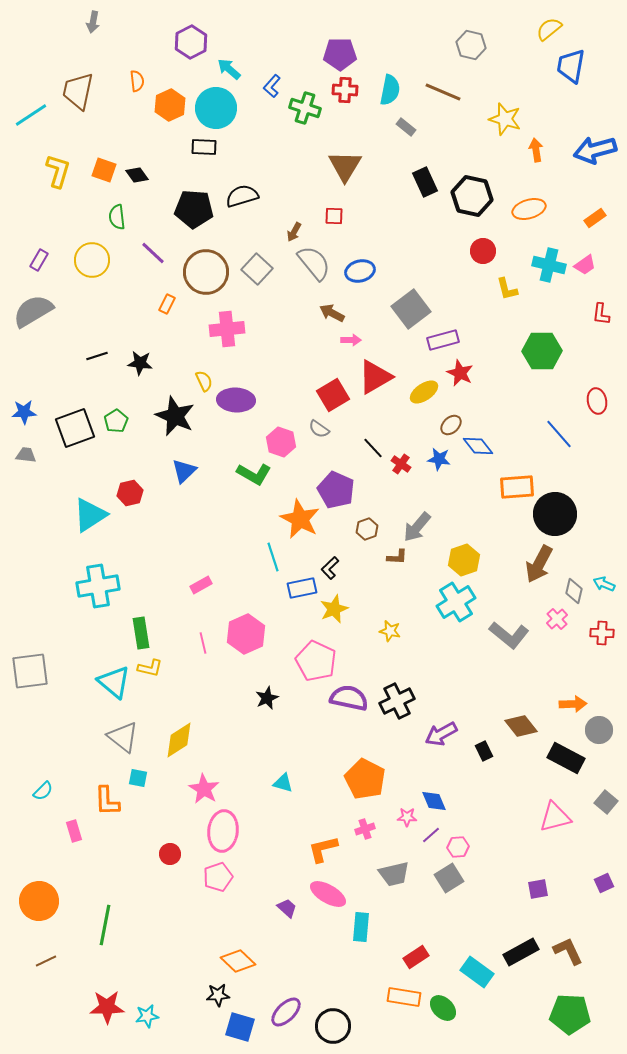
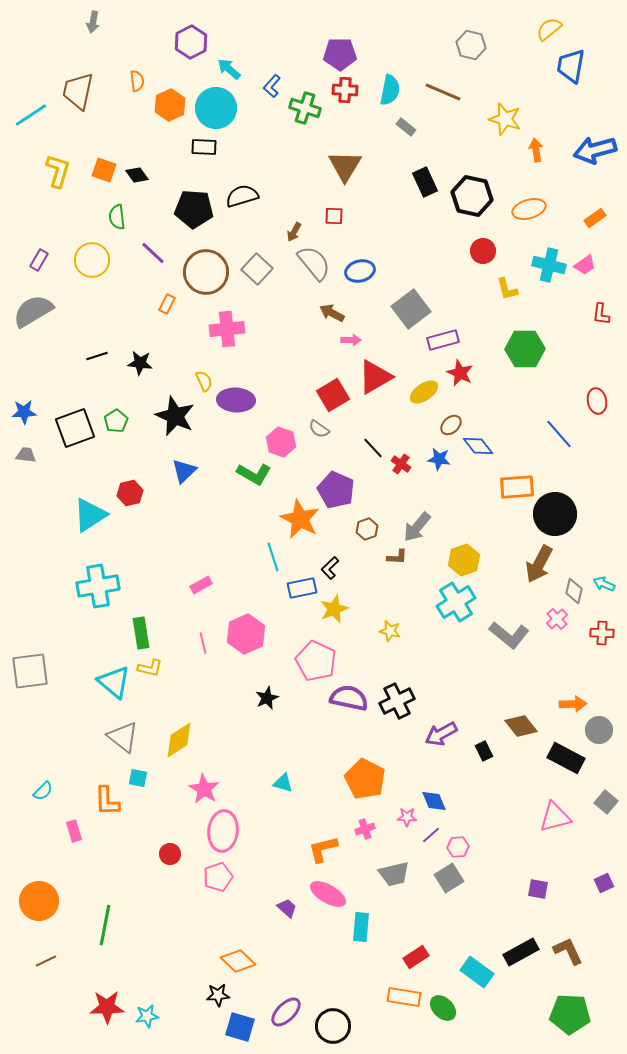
green hexagon at (542, 351): moved 17 px left, 2 px up
purple square at (538, 889): rotated 20 degrees clockwise
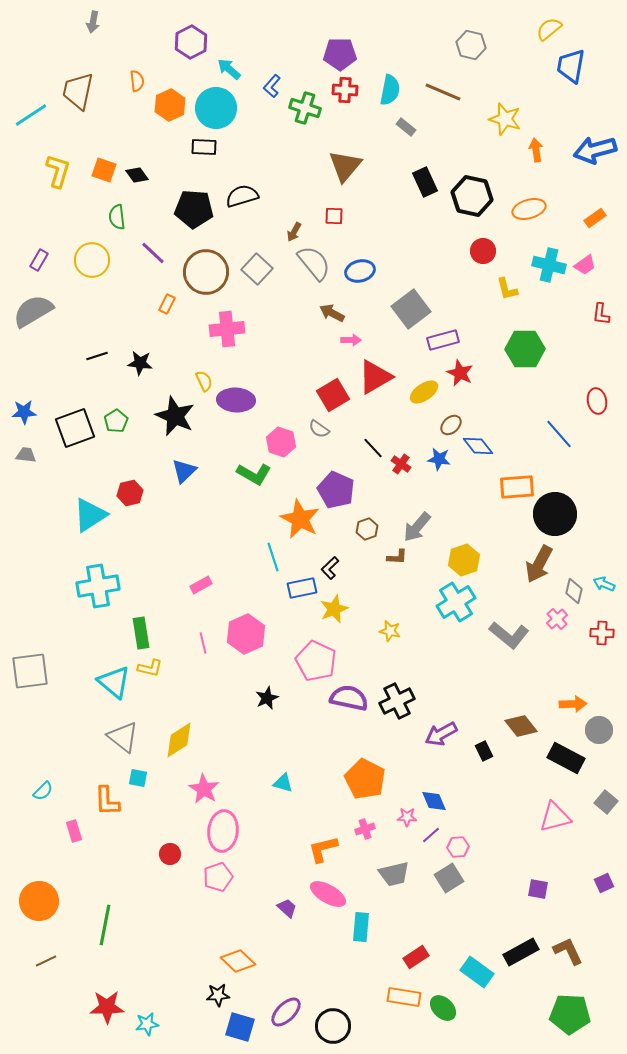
brown triangle at (345, 166): rotated 9 degrees clockwise
cyan star at (147, 1016): moved 8 px down
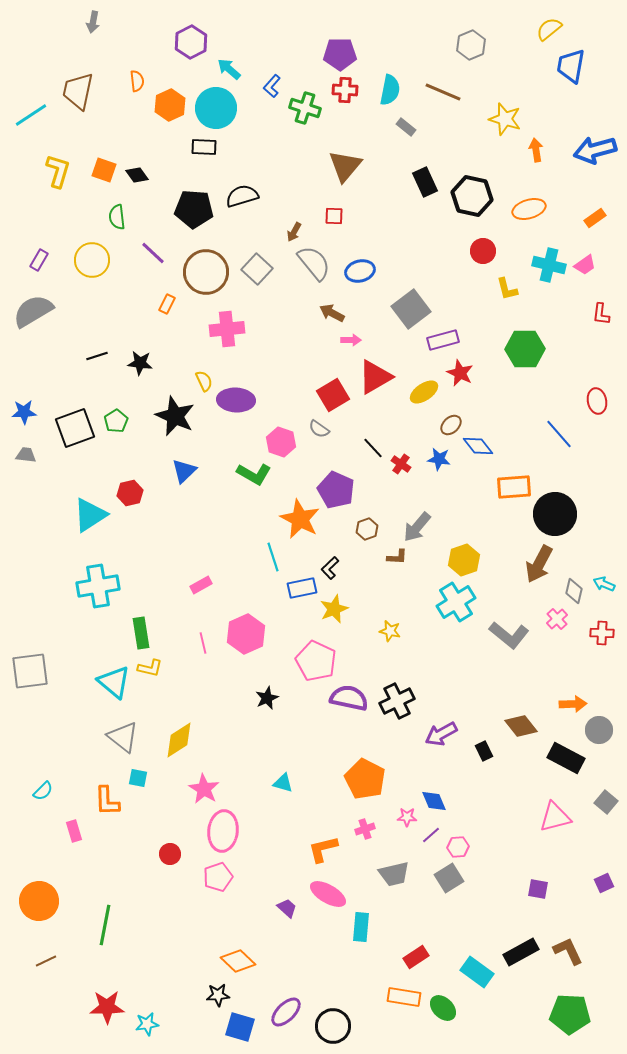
gray hexagon at (471, 45): rotated 24 degrees clockwise
orange rectangle at (517, 487): moved 3 px left
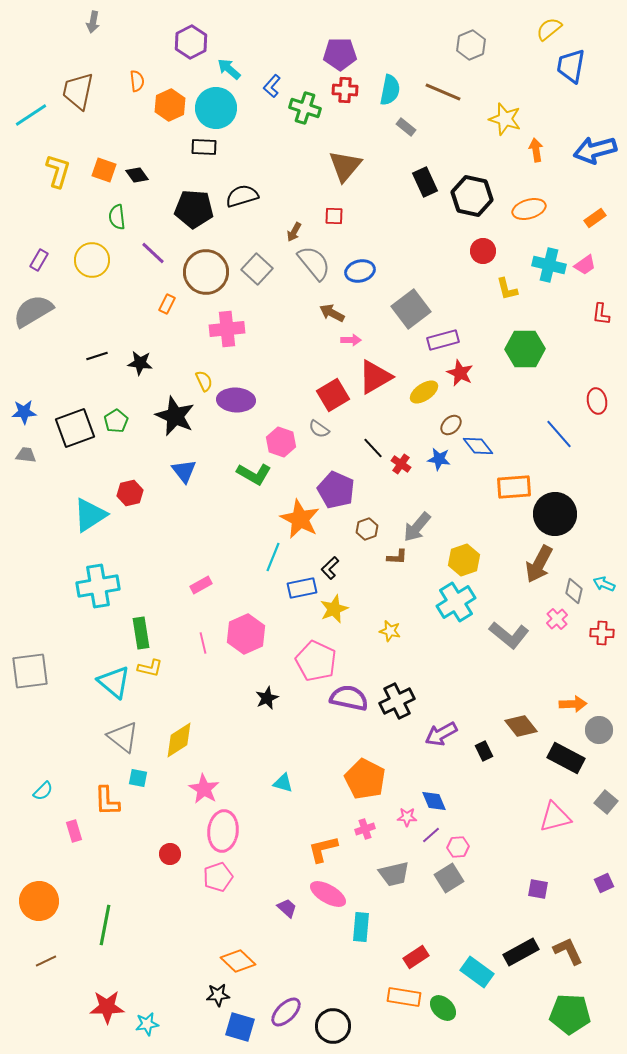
blue triangle at (184, 471): rotated 24 degrees counterclockwise
cyan line at (273, 557): rotated 40 degrees clockwise
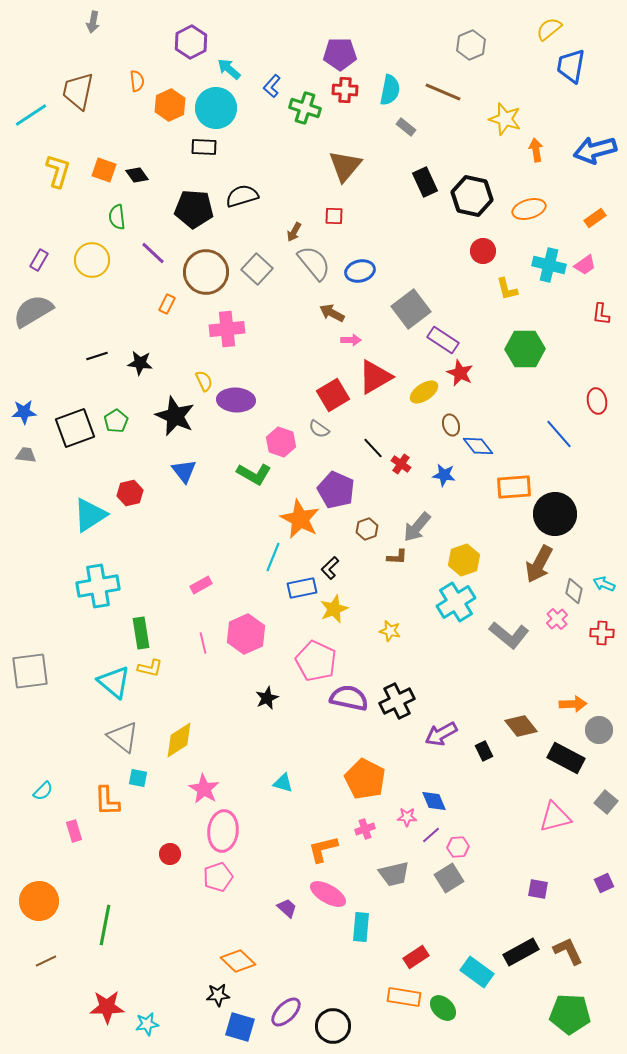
purple rectangle at (443, 340): rotated 48 degrees clockwise
brown ellipse at (451, 425): rotated 65 degrees counterclockwise
blue star at (439, 459): moved 5 px right, 16 px down
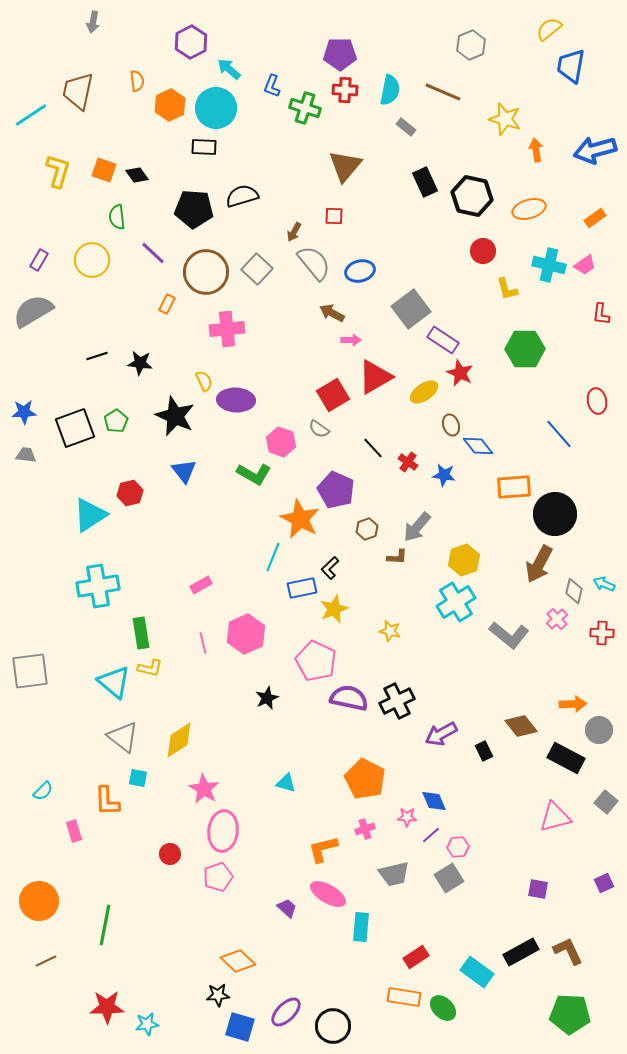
blue L-shape at (272, 86): rotated 20 degrees counterclockwise
red cross at (401, 464): moved 7 px right, 2 px up
cyan triangle at (283, 783): moved 3 px right
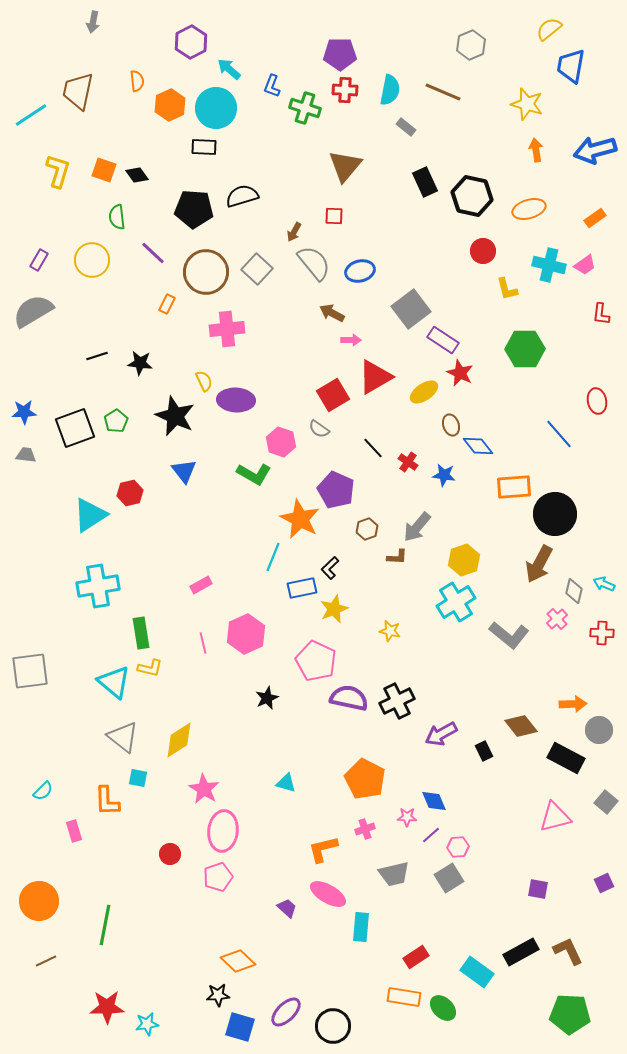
yellow star at (505, 119): moved 22 px right, 15 px up
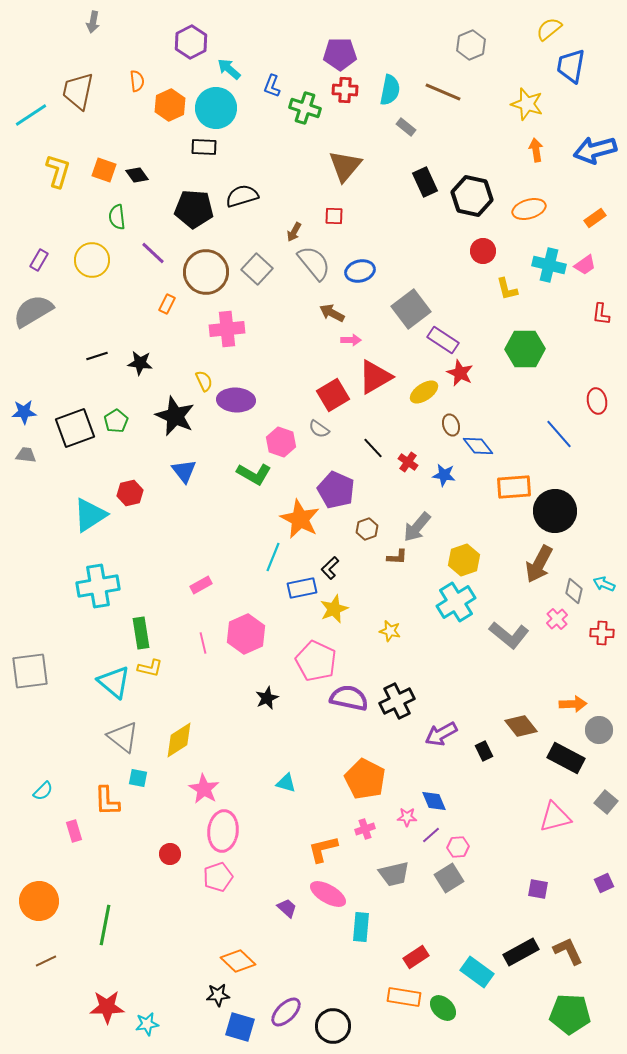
black circle at (555, 514): moved 3 px up
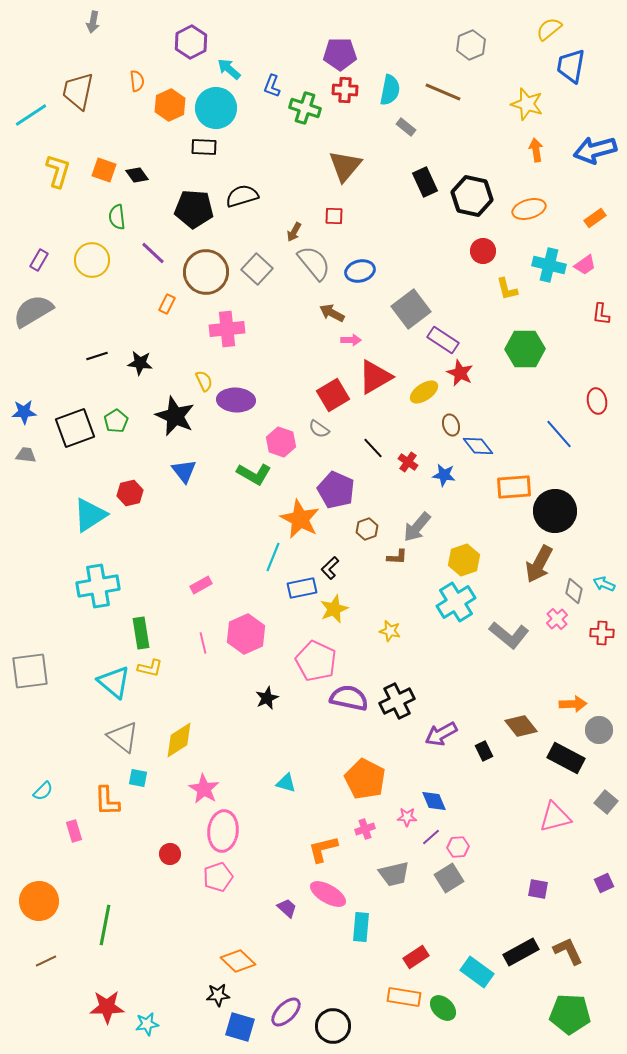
purple line at (431, 835): moved 2 px down
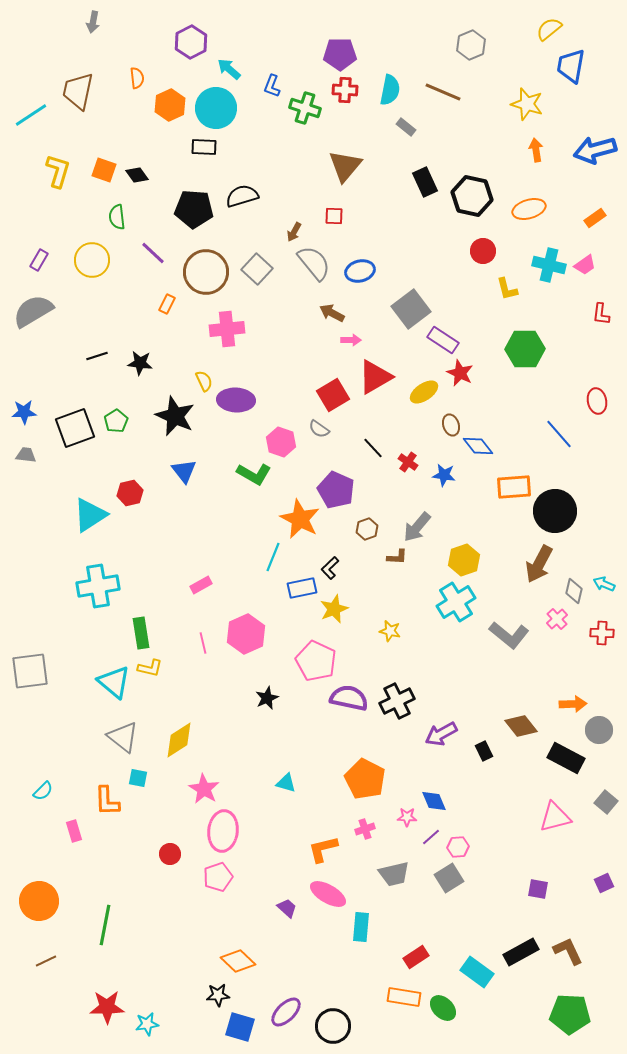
orange semicircle at (137, 81): moved 3 px up
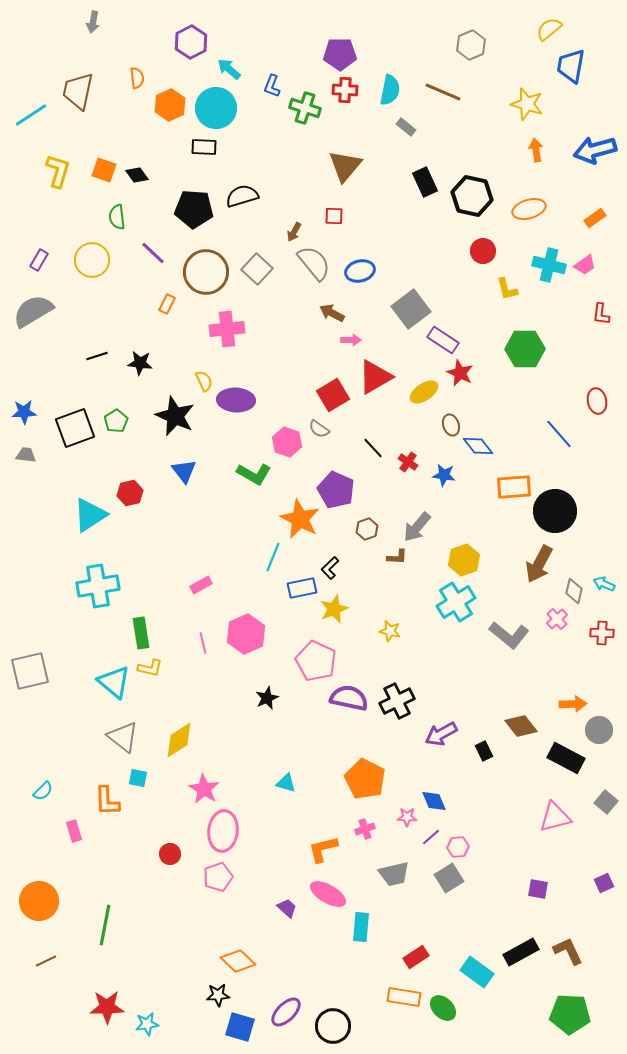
pink hexagon at (281, 442): moved 6 px right
gray square at (30, 671): rotated 6 degrees counterclockwise
